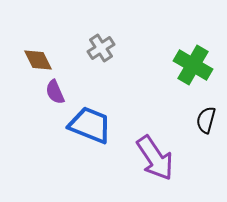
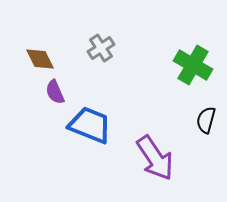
brown diamond: moved 2 px right, 1 px up
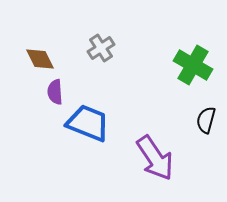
purple semicircle: rotated 20 degrees clockwise
blue trapezoid: moved 2 px left, 2 px up
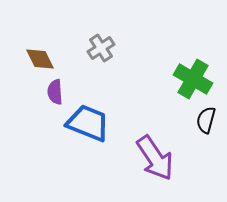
green cross: moved 14 px down
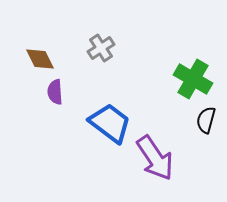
blue trapezoid: moved 22 px right; rotated 15 degrees clockwise
